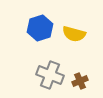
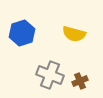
blue hexagon: moved 18 px left, 5 px down
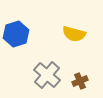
blue hexagon: moved 6 px left, 1 px down
gray cross: moved 3 px left; rotated 20 degrees clockwise
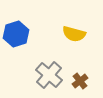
gray cross: moved 2 px right
brown cross: rotated 14 degrees counterclockwise
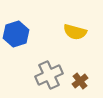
yellow semicircle: moved 1 px right, 2 px up
gray cross: rotated 24 degrees clockwise
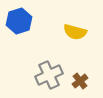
blue hexagon: moved 3 px right, 13 px up
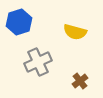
blue hexagon: moved 1 px down
gray cross: moved 11 px left, 13 px up
